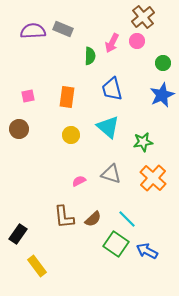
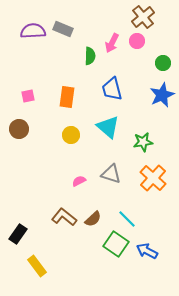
brown L-shape: rotated 135 degrees clockwise
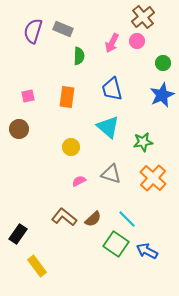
purple semicircle: rotated 70 degrees counterclockwise
green semicircle: moved 11 px left
yellow circle: moved 12 px down
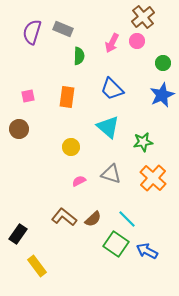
purple semicircle: moved 1 px left, 1 px down
blue trapezoid: rotated 30 degrees counterclockwise
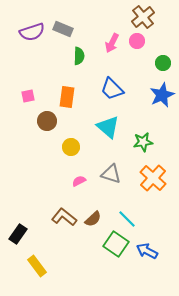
purple semicircle: rotated 125 degrees counterclockwise
brown circle: moved 28 px right, 8 px up
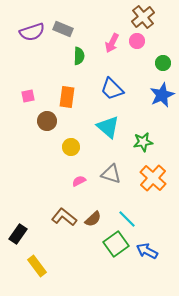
green square: rotated 20 degrees clockwise
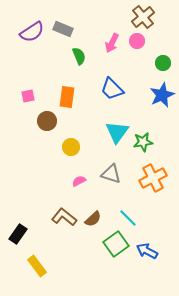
purple semicircle: rotated 15 degrees counterclockwise
green semicircle: rotated 24 degrees counterclockwise
cyan triangle: moved 9 px right, 5 px down; rotated 25 degrees clockwise
orange cross: rotated 20 degrees clockwise
cyan line: moved 1 px right, 1 px up
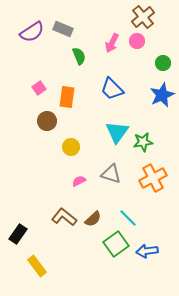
pink square: moved 11 px right, 8 px up; rotated 24 degrees counterclockwise
blue arrow: rotated 35 degrees counterclockwise
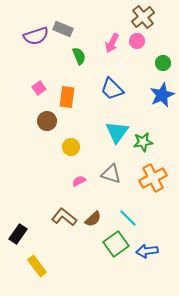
purple semicircle: moved 4 px right, 4 px down; rotated 15 degrees clockwise
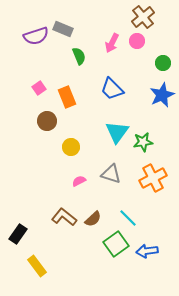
orange rectangle: rotated 30 degrees counterclockwise
